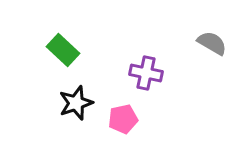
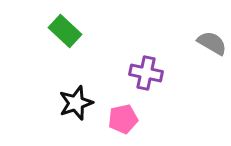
green rectangle: moved 2 px right, 19 px up
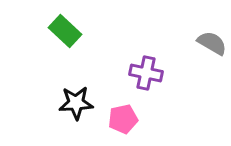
black star: rotated 16 degrees clockwise
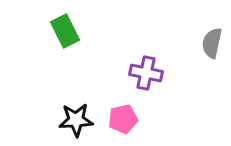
green rectangle: rotated 20 degrees clockwise
gray semicircle: rotated 108 degrees counterclockwise
black star: moved 17 px down
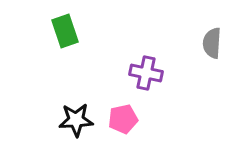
green rectangle: rotated 8 degrees clockwise
gray semicircle: rotated 8 degrees counterclockwise
